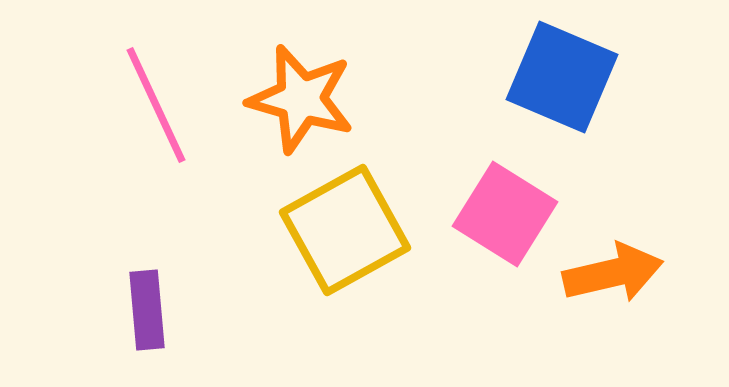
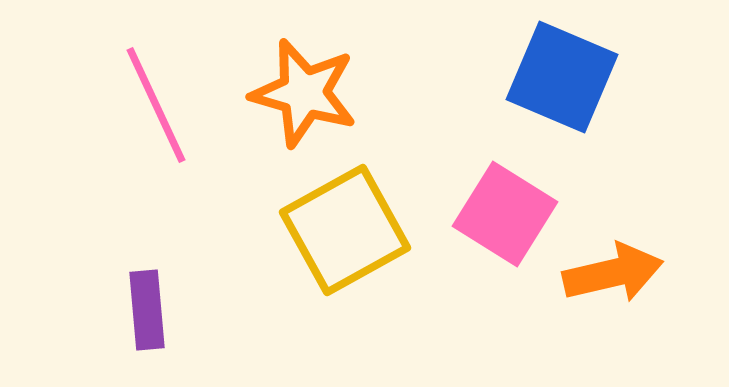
orange star: moved 3 px right, 6 px up
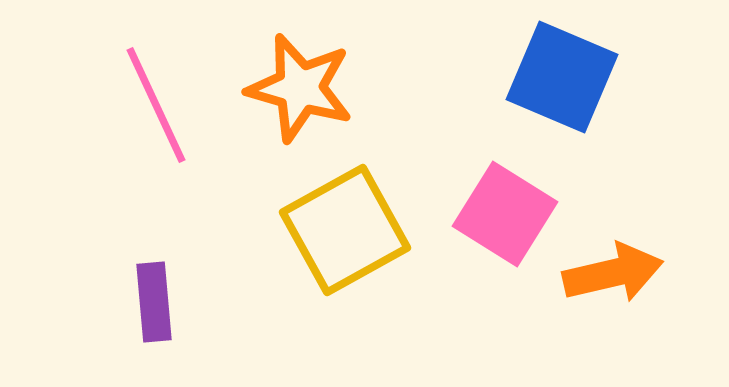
orange star: moved 4 px left, 5 px up
purple rectangle: moved 7 px right, 8 px up
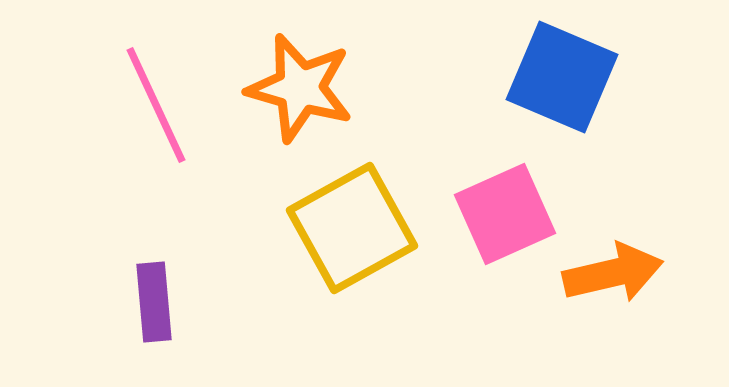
pink square: rotated 34 degrees clockwise
yellow square: moved 7 px right, 2 px up
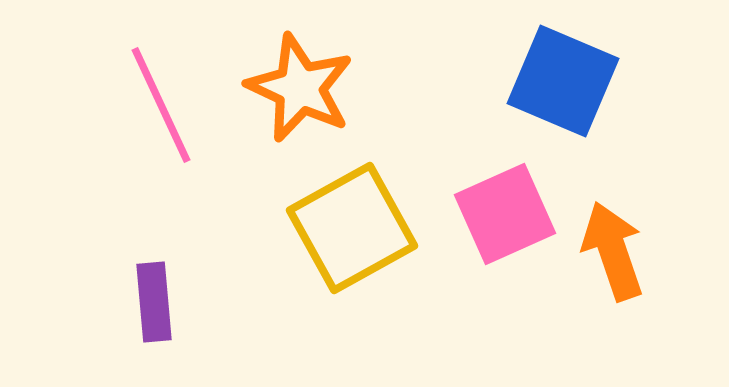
blue square: moved 1 px right, 4 px down
orange star: rotated 9 degrees clockwise
pink line: moved 5 px right
orange arrow: moved 22 px up; rotated 96 degrees counterclockwise
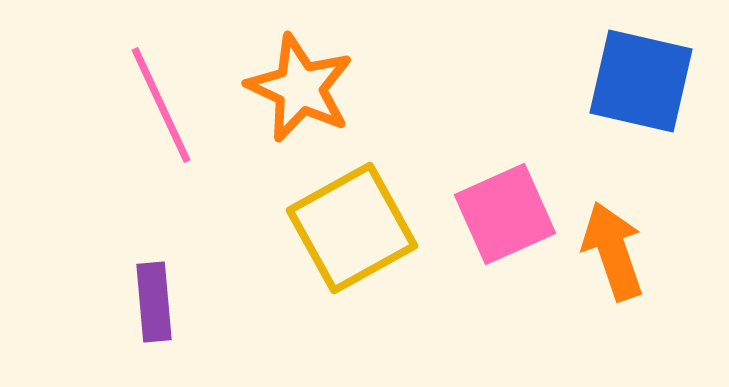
blue square: moved 78 px right; rotated 10 degrees counterclockwise
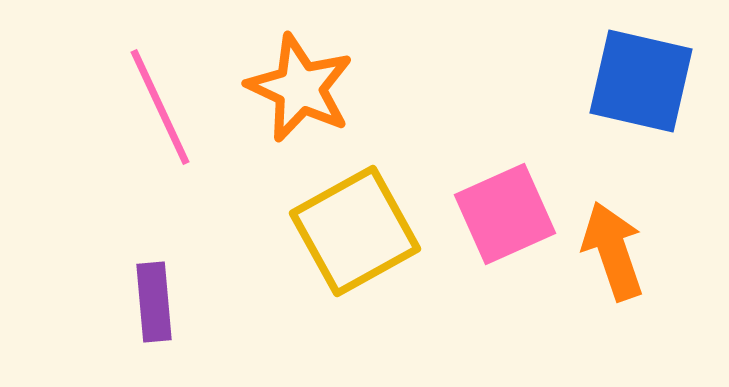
pink line: moved 1 px left, 2 px down
yellow square: moved 3 px right, 3 px down
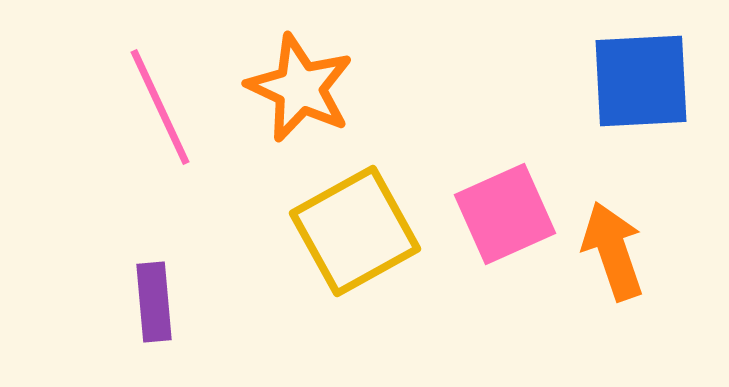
blue square: rotated 16 degrees counterclockwise
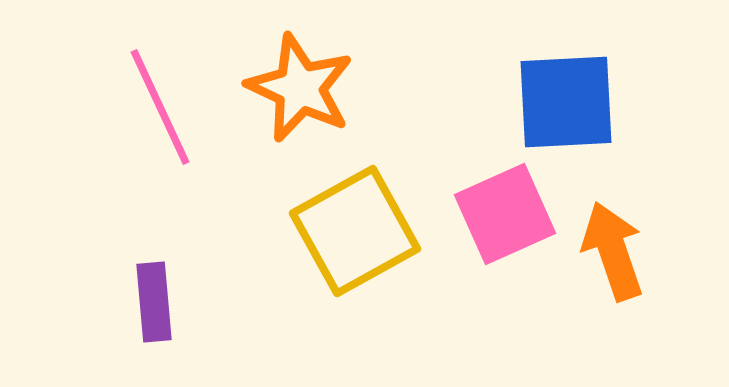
blue square: moved 75 px left, 21 px down
